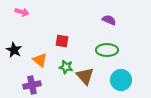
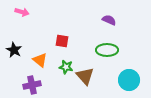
cyan circle: moved 8 px right
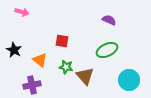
green ellipse: rotated 25 degrees counterclockwise
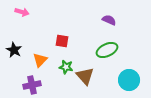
orange triangle: rotated 35 degrees clockwise
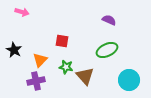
purple cross: moved 4 px right, 4 px up
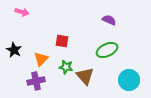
orange triangle: moved 1 px right, 1 px up
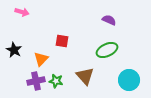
green star: moved 10 px left, 14 px down
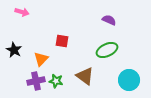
brown triangle: rotated 12 degrees counterclockwise
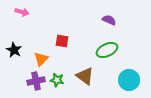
green star: moved 1 px right, 1 px up
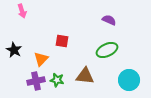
pink arrow: moved 1 px up; rotated 56 degrees clockwise
brown triangle: rotated 30 degrees counterclockwise
